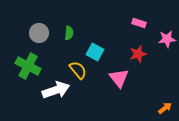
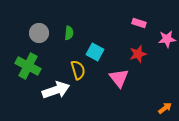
yellow semicircle: rotated 24 degrees clockwise
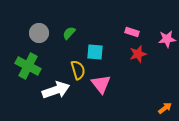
pink rectangle: moved 7 px left, 9 px down
green semicircle: rotated 144 degrees counterclockwise
cyan square: rotated 24 degrees counterclockwise
pink triangle: moved 18 px left, 6 px down
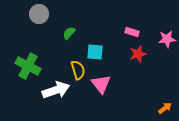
gray circle: moved 19 px up
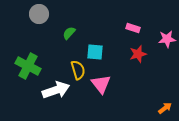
pink rectangle: moved 1 px right, 4 px up
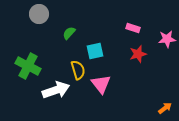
cyan square: moved 1 px up; rotated 18 degrees counterclockwise
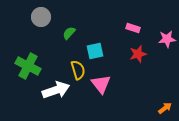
gray circle: moved 2 px right, 3 px down
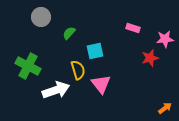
pink star: moved 2 px left
red star: moved 12 px right, 4 px down
